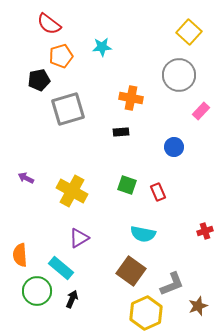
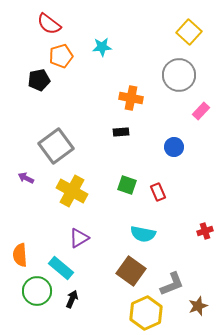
gray square: moved 12 px left, 37 px down; rotated 20 degrees counterclockwise
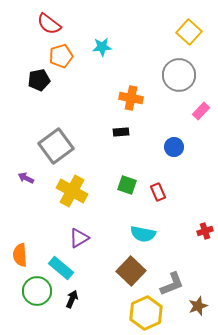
brown square: rotated 8 degrees clockwise
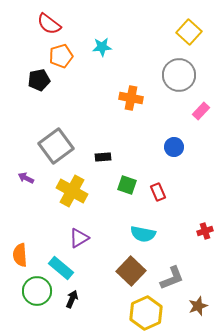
black rectangle: moved 18 px left, 25 px down
gray L-shape: moved 6 px up
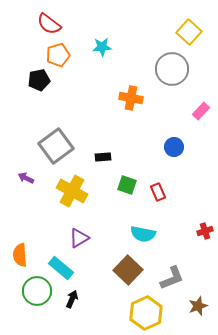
orange pentagon: moved 3 px left, 1 px up
gray circle: moved 7 px left, 6 px up
brown square: moved 3 px left, 1 px up
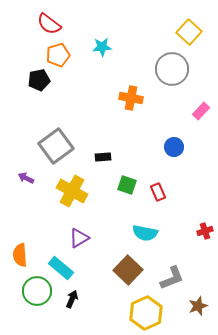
cyan semicircle: moved 2 px right, 1 px up
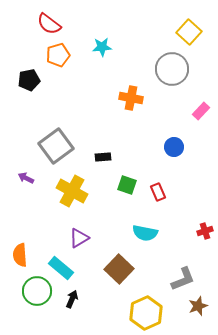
black pentagon: moved 10 px left
brown square: moved 9 px left, 1 px up
gray L-shape: moved 11 px right, 1 px down
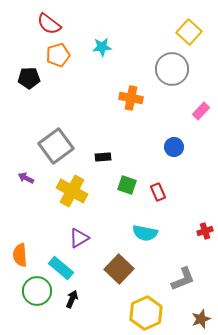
black pentagon: moved 2 px up; rotated 10 degrees clockwise
brown star: moved 3 px right, 13 px down
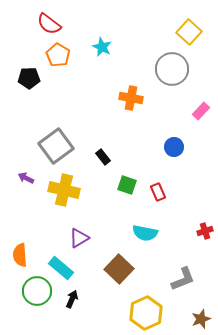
cyan star: rotated 30 degrees clockwise
orange pentagon: rotated 25 degrees counterclockwise
black rectangle: rotated 56 degrees clockwise
yellow cross: moved 8 px left, 1 px up; rotated 16 degrees counterclockwise
